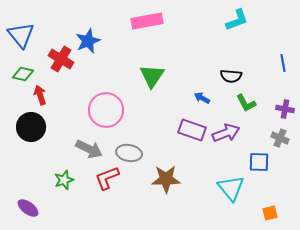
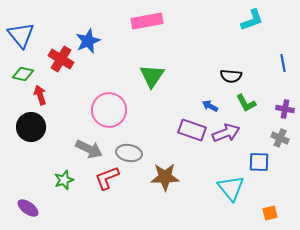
cyan L-shape: moved 15 px right
blue arrow: moved 8 px right, 8 px down
pink circle: moved 3 px right
brown star: moved 1 px left, 2 px up
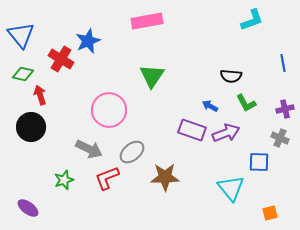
purple cross: rotated 24 degrees counterclockwise
gray ellipse: moved 3 px right, 1 px up; rotated 50 degrees counterclockwise
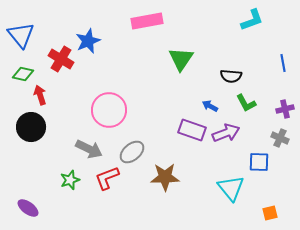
green triangle: moved 29 px right, 17 px up
green star: moved 6 px right
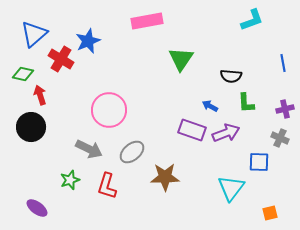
blue triangle: moved 13 px right, 1 px up; rotated 28 degrees clockwise
green L-shape: rotated 25 degrees clockwise
red L-shape: moved 8 px down; rotated 52 degrees counterclockwise
cyan triangle: rotated 16 degrees clockwise
purple ellipse: moved 9 px right
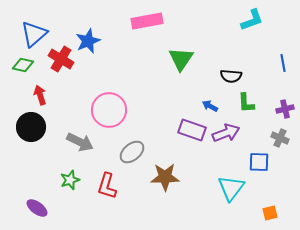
green diamond: moved 9 px up
gray arrow: moved 9 px left, 7 px up
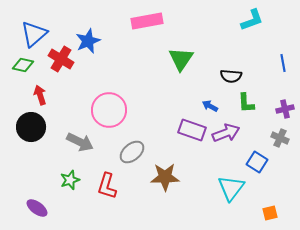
blue square: moved 2 px left; rotated 30 degrees clockwise
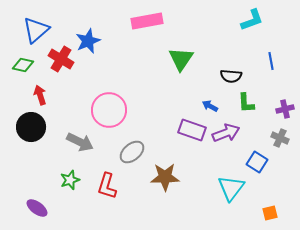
blue triangle: moved 2 px right, 4 px up
blue line: moved 12 px left, 2 px up
